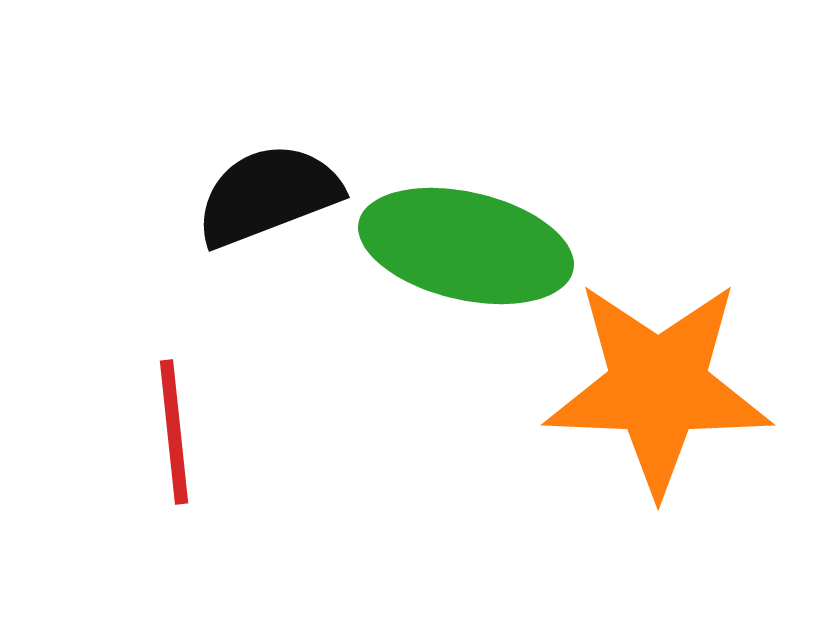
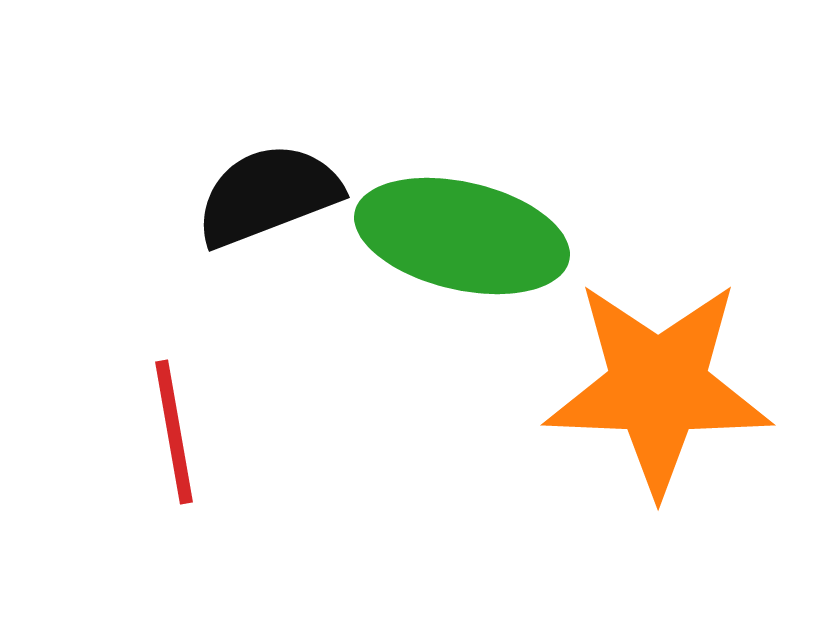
green ellipse: moved 4 px left, 10 px up
red line: rotated 4 degrees counterclockwise
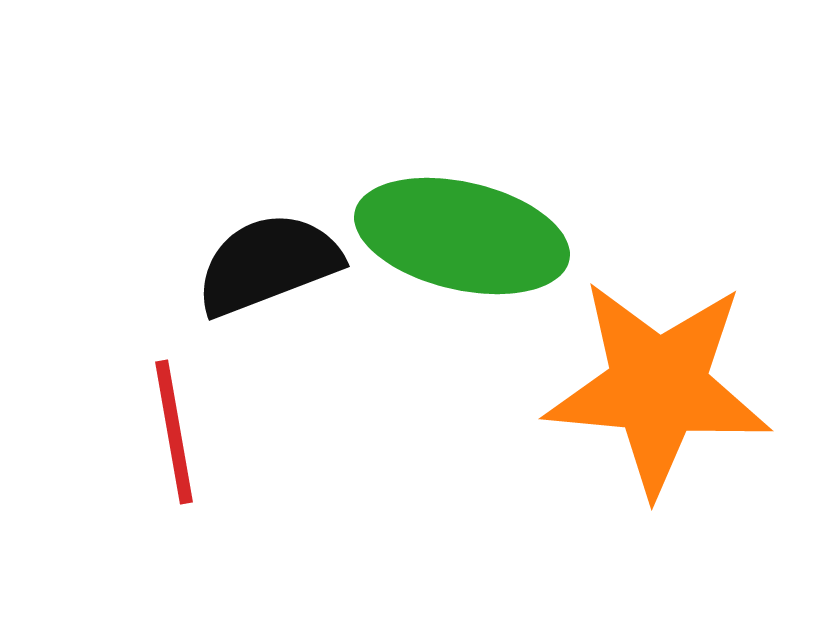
black semicircle: moved 69 px down
orange star: rotated 3 degrees clockwise
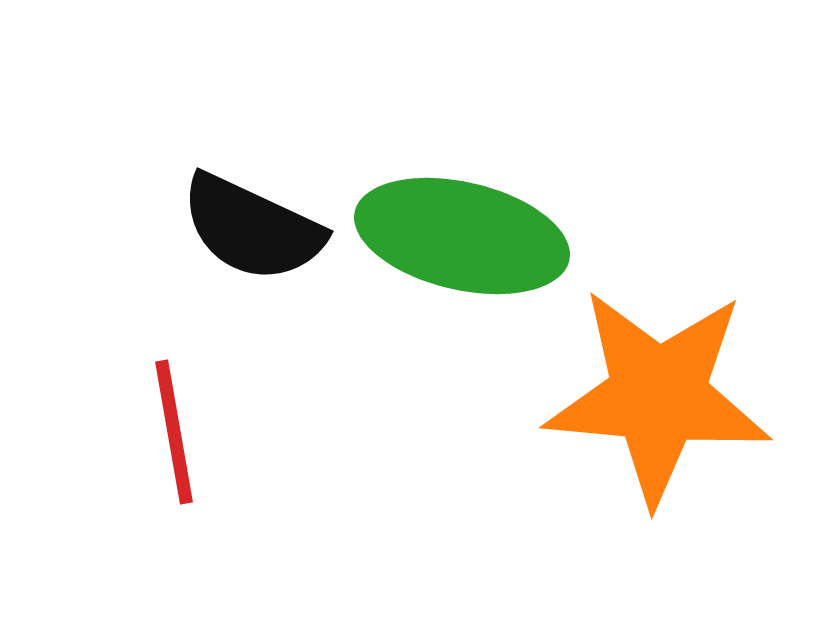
black semicircle: moved 16 px left, 36 px up; rotated 134 degrees counterclockwise
orange star: moved 9 px down
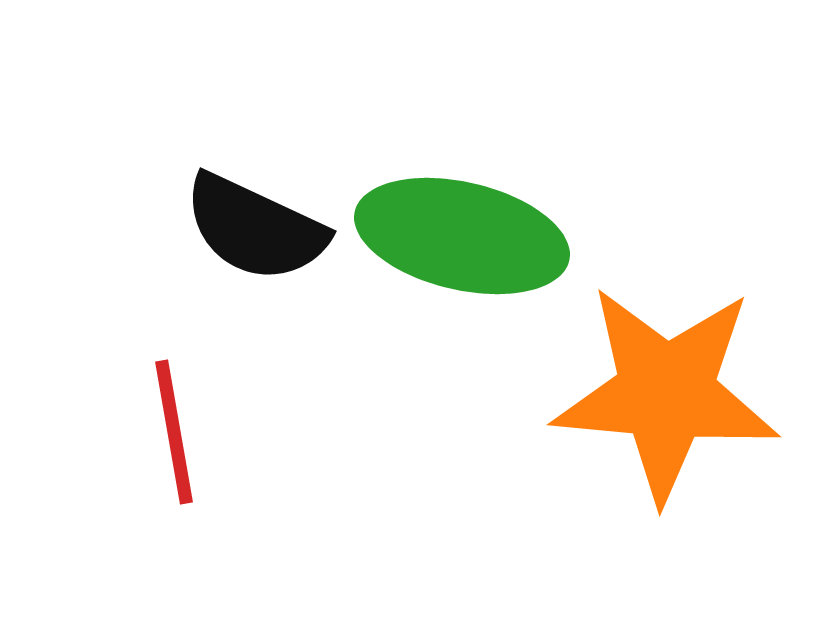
black semicircle: moved 3 px right
orange star: moved 8 px right, 3 px up
